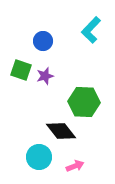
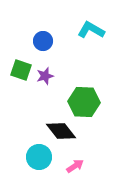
cyan L-shape: rotated 76 degrees clockwise
pink arrow: rotated 12 degrees counterclockwise
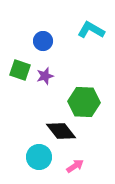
green square: moved 1 px left
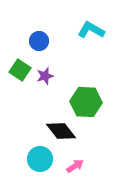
blue circle: moved 4 px left
green square: rotated 15 degrees clockwise
green hexagon: moved 2 px right
cyan circle: moved 1 px right, 2 px down
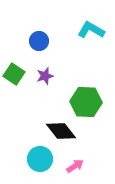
green square: moved 6 px left, 4 px down
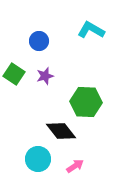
cyan circle: moved 2 px left
